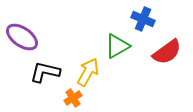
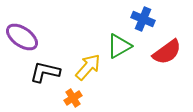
green triangle: moved 2 px right
yellow arrow: moved 5 px up; rotated 12 degrees clockwise
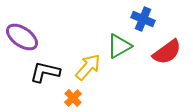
orange cross: rotated 12 degrees counterclockwise
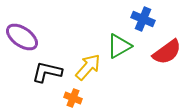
black L-shape: moved 2 px right
orange cross: rotated 24 degrees counterclockwise
